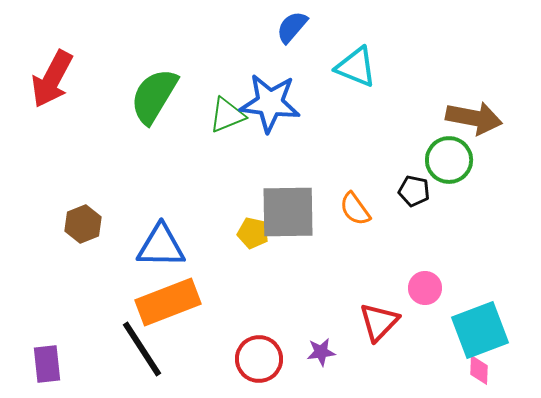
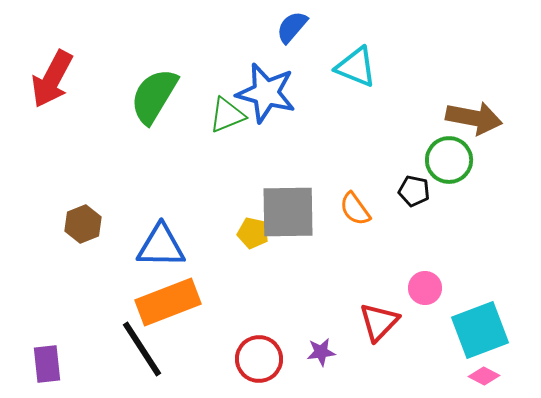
blue star: moved 4 px left, 10 px up; rotated 8 degrees clockwise
pink diamond: moved 5 px right, 6 px down; rotated 64 degrees counterclockwise
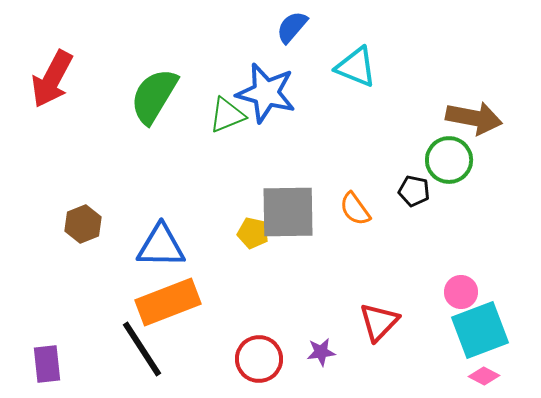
pink circle: moved 36 px right, 4 px down
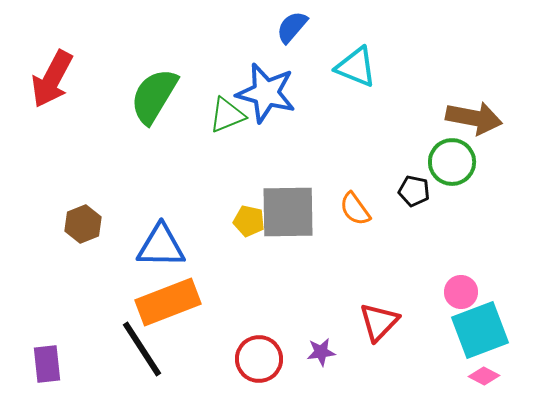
green circle: moved 3 px right, 2 px down
yellow pentagon: moved 4 px left, 12 px up
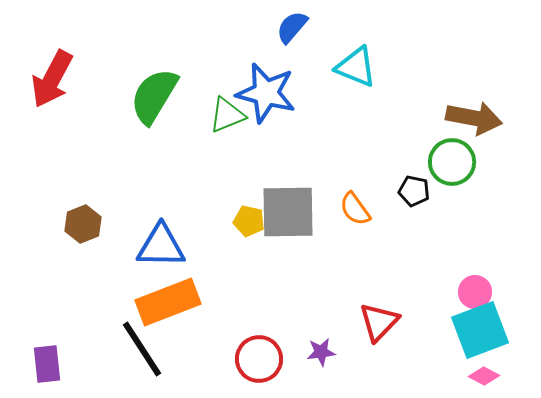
pink circle: moved 14 px right
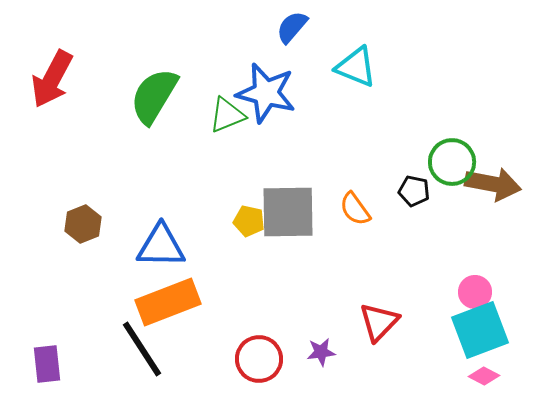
brown arrow: moved 19 px right, 66 px down
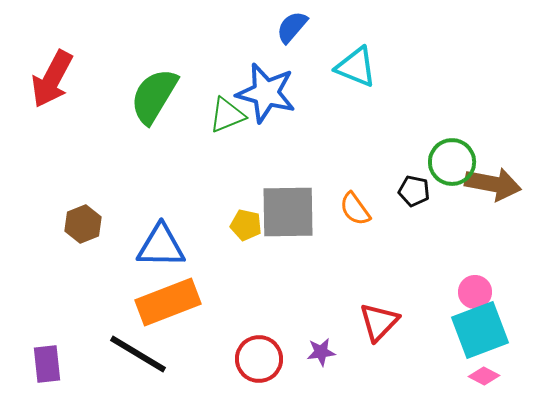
yellow pentagon: moved 3 px left, 4 px down
black line: moved 4 px left, 5 px down; rotated 26 degrees counterclockwise
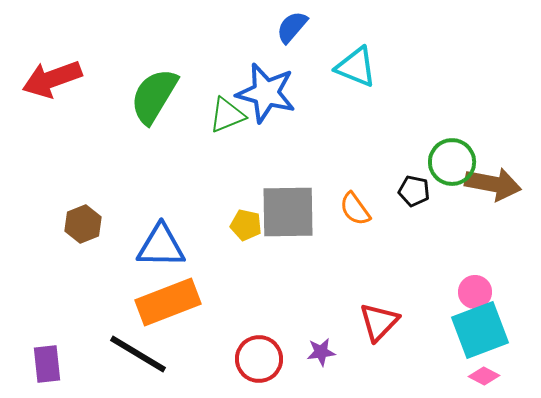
red arrow: rotated 42 degrees clockwise
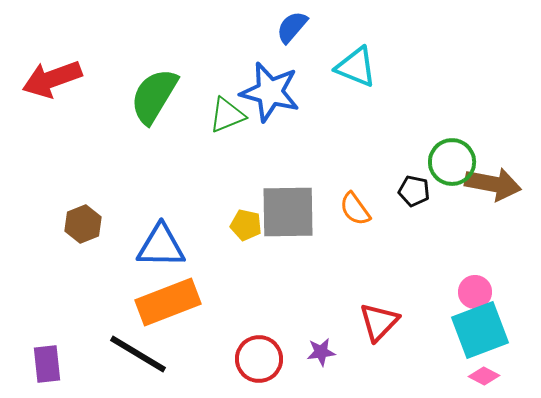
blue star: moved 4 px right, 1 px up
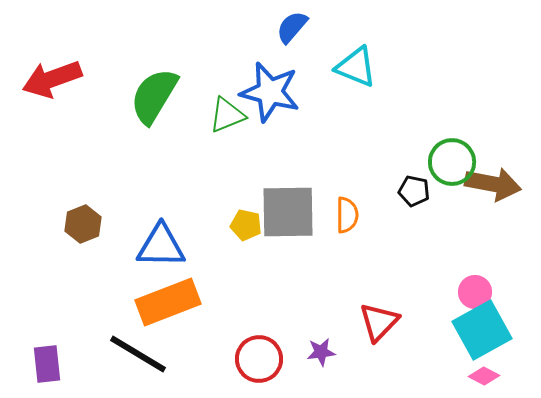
orange semicircle: moved 8 px left, 6 px down; rotated 144 degrees counterclockwise
cyan square: moved 2 px right; rotated 8 degrees counterclockwise
